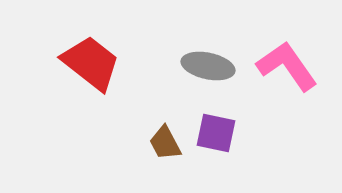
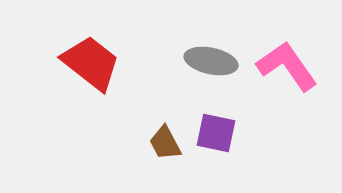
gray ellipse: moved 3 px right, 5 px up
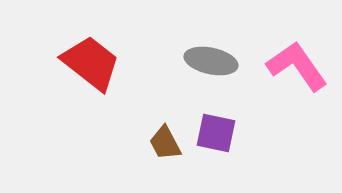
pink L-shape: moved 10 px right
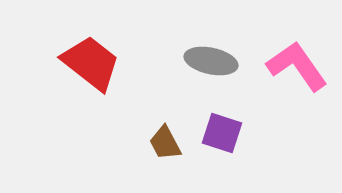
purple square: moved 6 px right; rotated 6 degrees clockwise
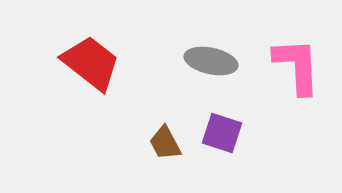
pink L-shape: rotated 32 degrees clockwise
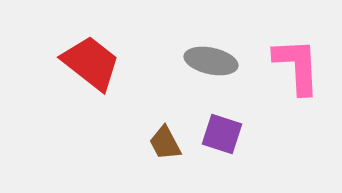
purple square: moved 1 px down
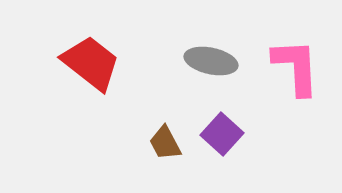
pink L-shape: moved 1 px left, 1 px down
purple square: rotated 24 degrees clockwise
